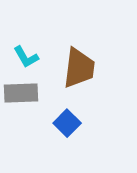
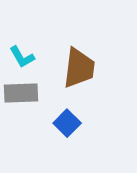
cyan L-shape: moved 4 px left
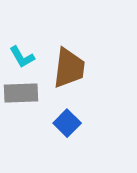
brown trapezoid: moved 10 px left
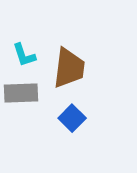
cyan L-shape: moved 2 px right, 2 px up; rotated 12 degrees clockwise
blue square: moved 5 px right, 5 px up
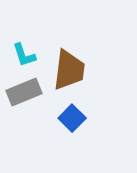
brown trapezoid: moved 2 px down
gray rectangle: moved 3 px right, 1 px up; rotated 20 degrees counterclockwise
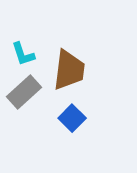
cyan L-shape: moved 1 px left, 1 px up
gray rectangle: rotated 20 degrees counterclockwise
